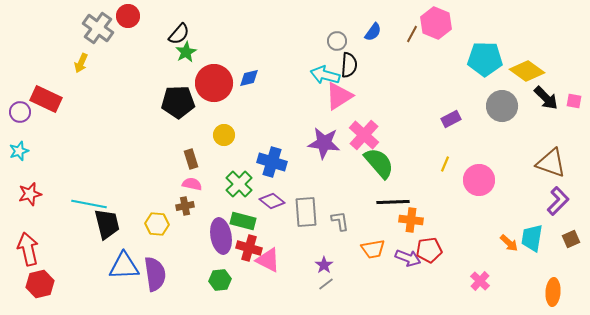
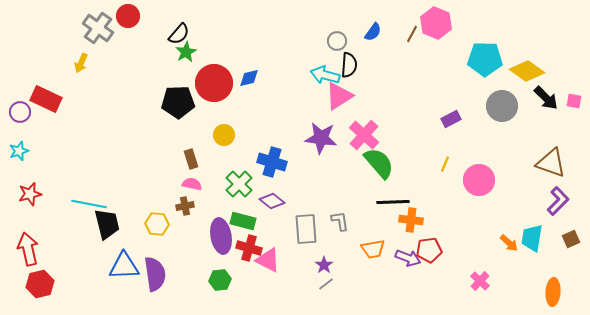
purple star at (324, 143): moved 3 px left, 5 px up
gray rectangle at (306, 212): moved 17 px down
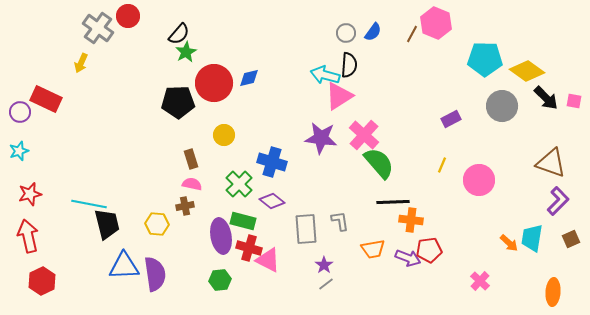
gray circle at (337, 41): moved 9 px right, 8 px up
yellow line at (445, 164): moved 3 px left, 1 px down
red arrow at (28, 249): moved 13 px up
red hexagon at (40, 284): moved 2 px right, 3 px up; rotated 12 degrees counterclockwise
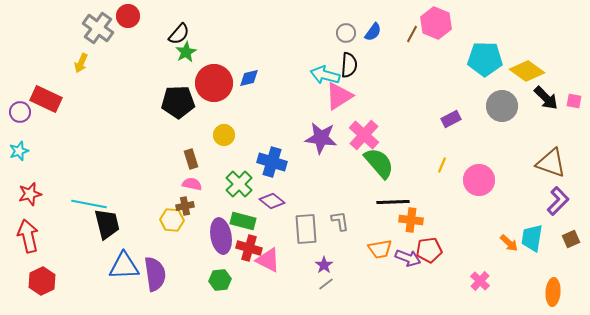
yellow hexagon at (157, 224): moved 15 px right, 4 px up
orange trapezoid at (373, 249): moved 7 px right
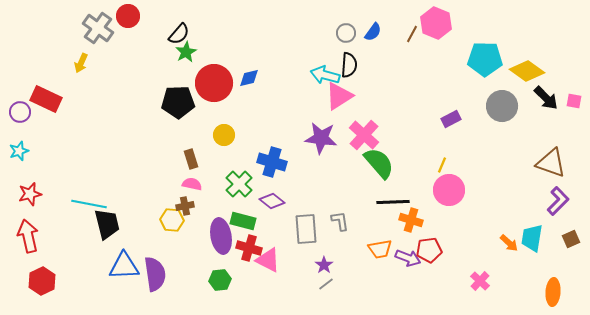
pink circle at (479, 180): moved 30 px left, 10 px down
orange cross at (411, 220): rotated 10 degrees clockwise
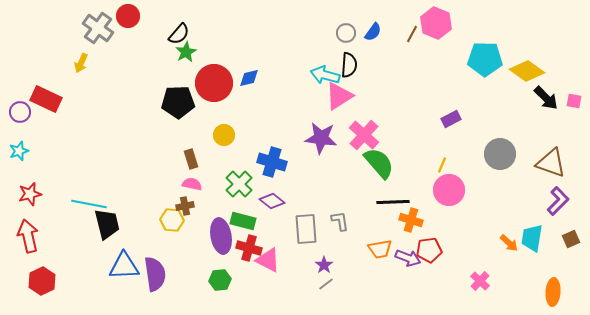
gray circle at (502, 106): moved 2 px left, 48 px down
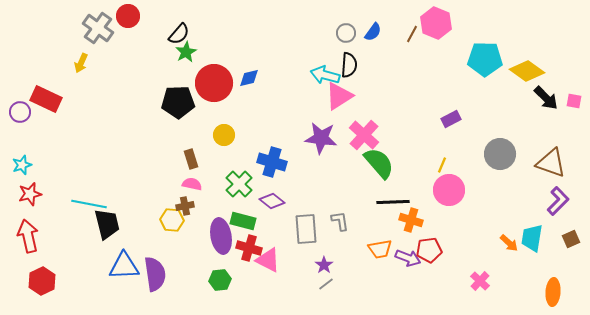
cyan star at (19, 151): moved 3 px right, 14 px down
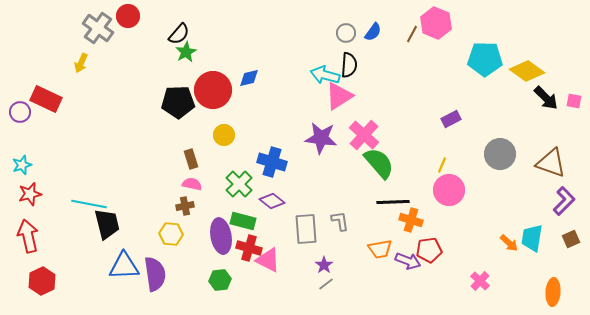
red circle at (214, 83): moved 1 px left, 7 px down
purple L-shape at (558, 201): moved 6 px right
yellow hexagon at (172, 220): moved 1 px left, 14 px down
purple arrow at (408, 258): moved 3 px down
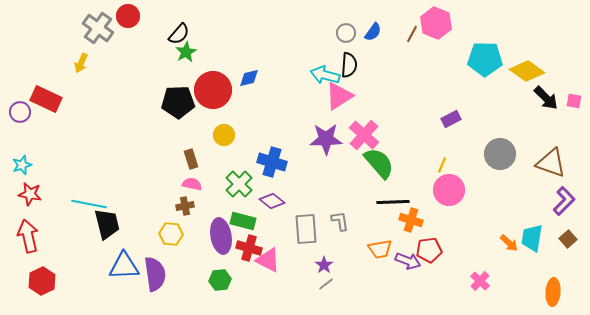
purple star at (321, 138): moved 5 px right, 1 px down; rotated 8 degrees counterclockwise
red star at (30, 194): rotated 25 degrees clockwise
brown square at (571, 239): moved 3 px left; rotated 18 degrees counterclockwise
